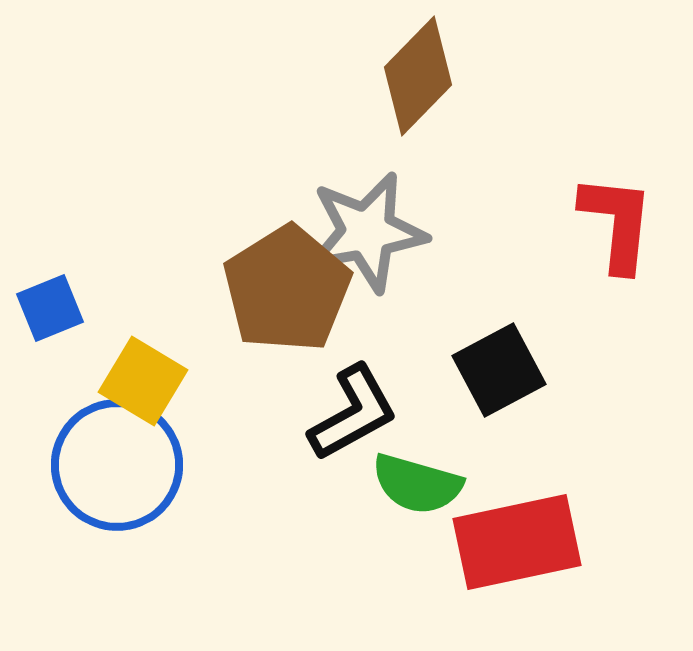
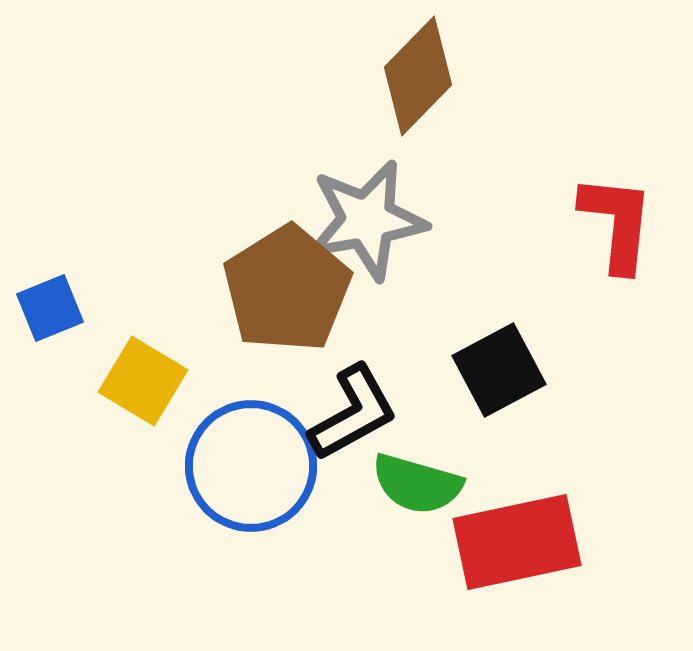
gray star: moved 12 px up
blue circle: moved 134 px right, 1 px down
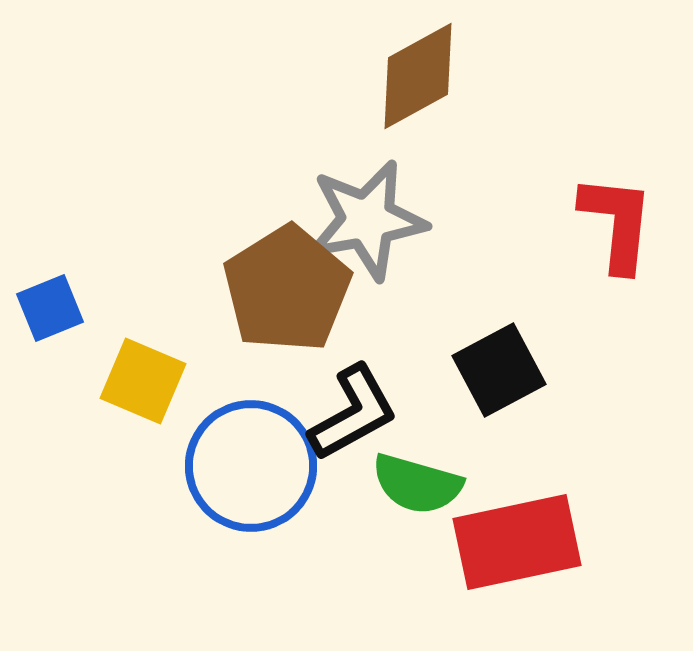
brown diamond: rotated 17 degrees clockwise
yellow square: rotated 8 degrees counterclockwise
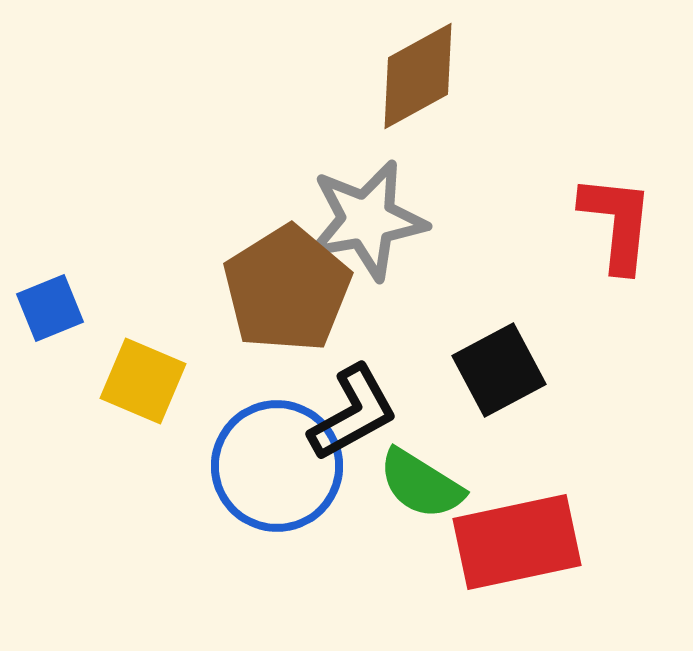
blue circle: moved 26 px right
green semicircle: moved 4 px right; rotated 16 degrees clockwise
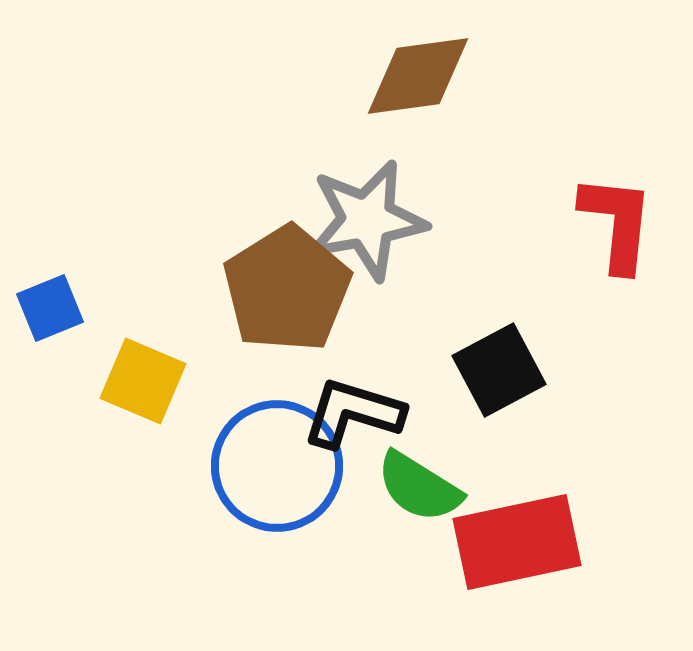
brown diamond: rotated 21 degrees clockwise
black L-shape: rotated 134 degrees counterclockwise
green semicircle: moved 2 px left, 3 px down
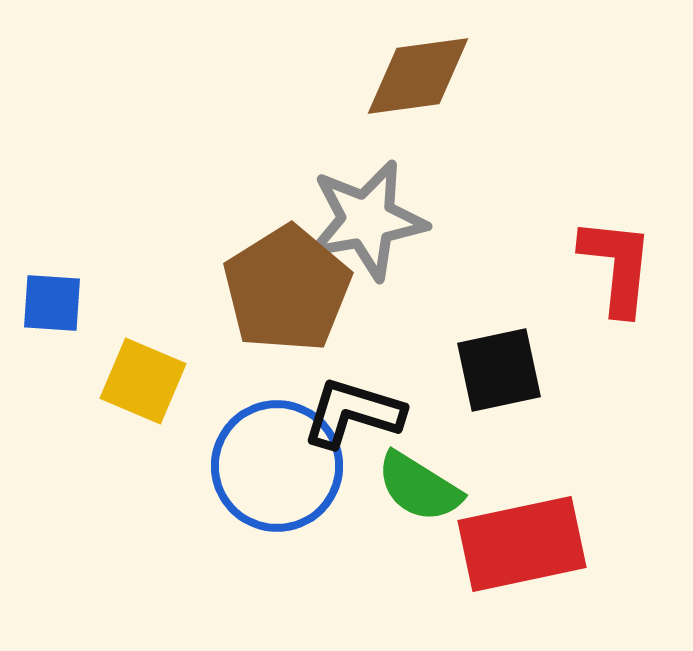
red L-shape: moved 43 px down
blue square: moved 2 px right, 5 px up; rotated 26 degrees clockwise
black square: rotated 16 degrees clockwise
red rectangle: moved 5 px right, 2 px down
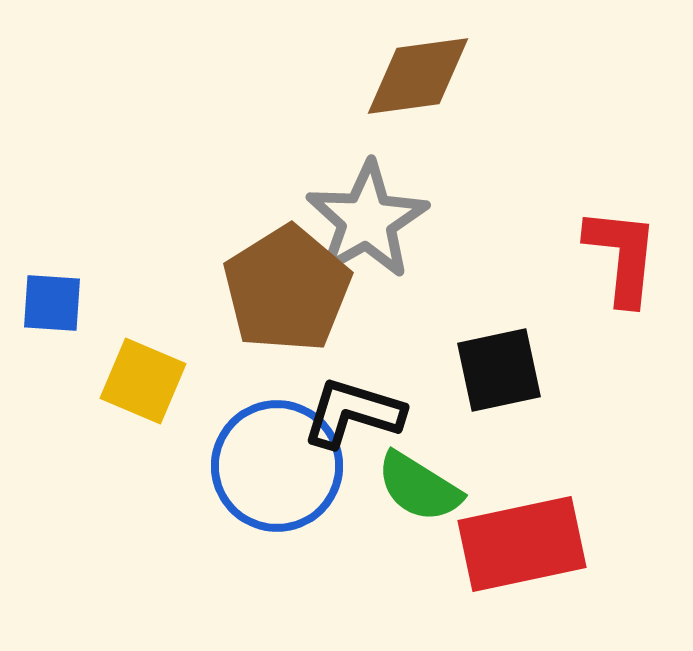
gray star: rotated 20 degrees counterclockwise
red L-shape: moved 5 px right, 10 px up
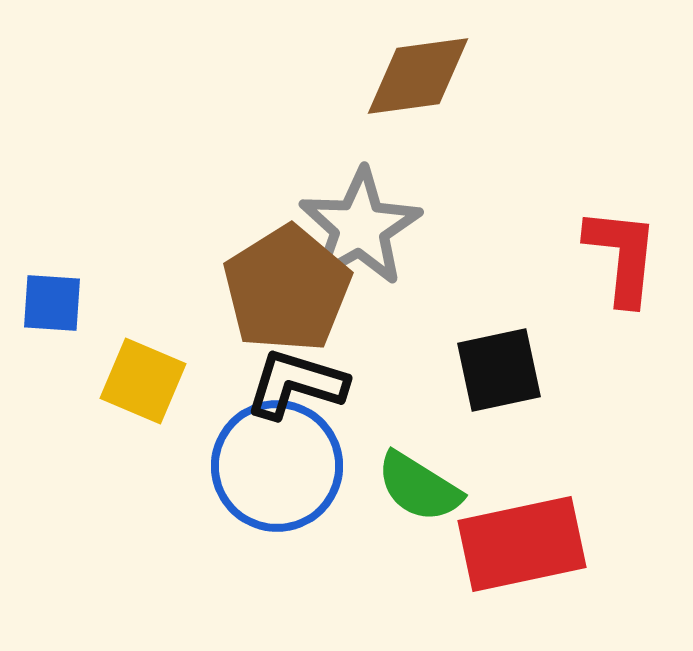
gray star: moved 7 px left, 7 px down
black L-shape: moved 57 px left, 29 px up
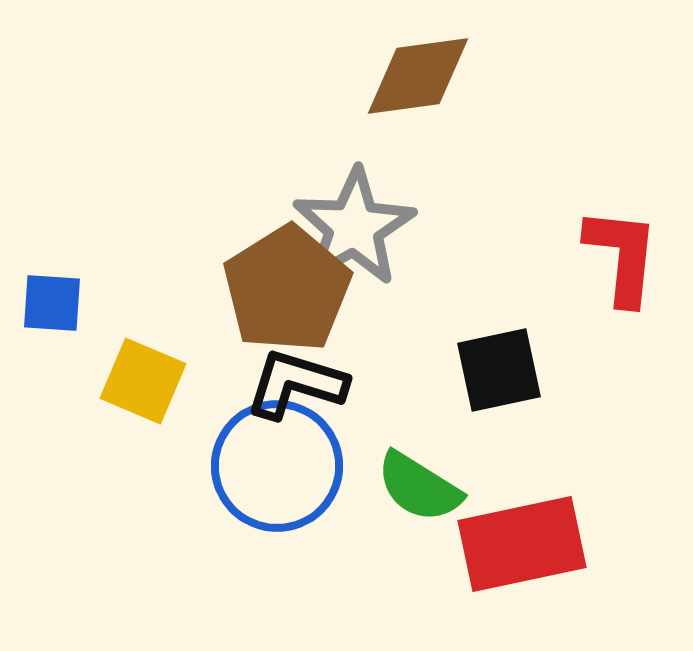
gray star: moved 6 px left
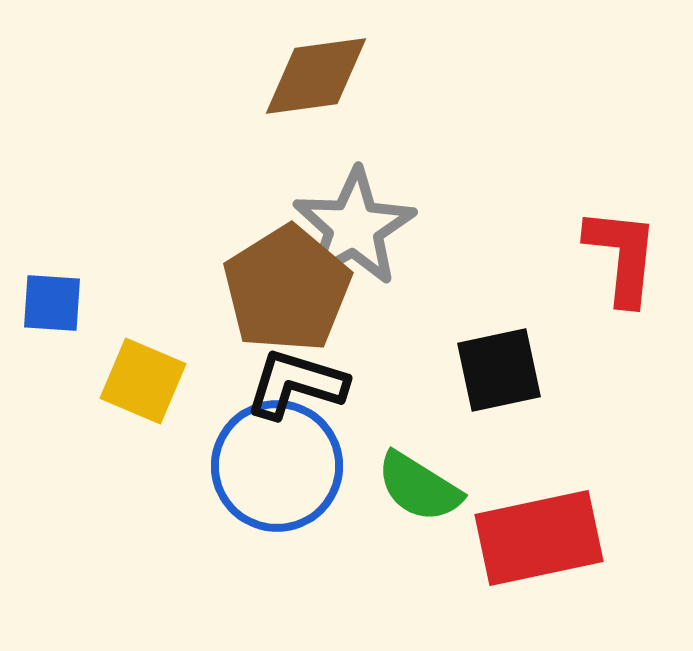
brown diamond: moved 102 px left
red rectangle: moved 17 px right, 6 px up
